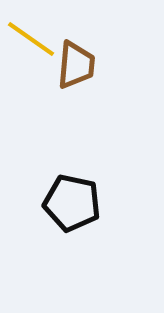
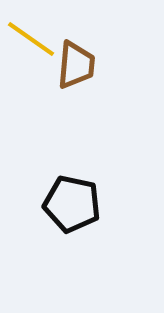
black pentagon: moved 1 px down
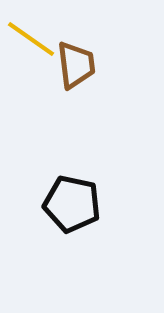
brown trapezoid: rotated 12 degrees counterclockwise
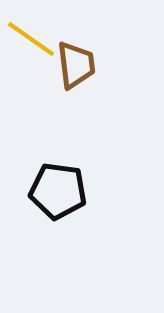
black pentagon: moved 14 px left, 13 px up; rotated 4 degrees counterclockwise
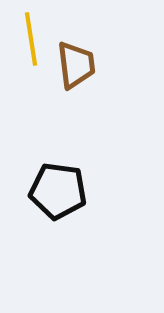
yellow line: rotated 46 degrees clockwise
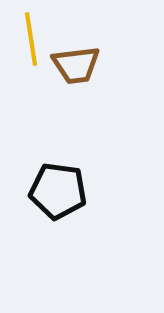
brown trapezoid: rotated 90 degrees clockwise
